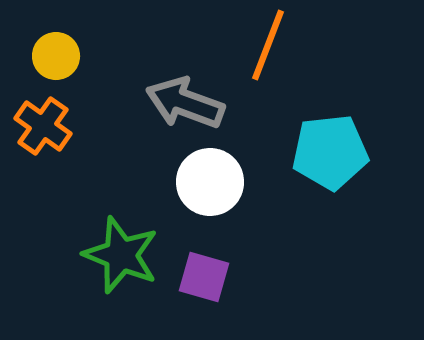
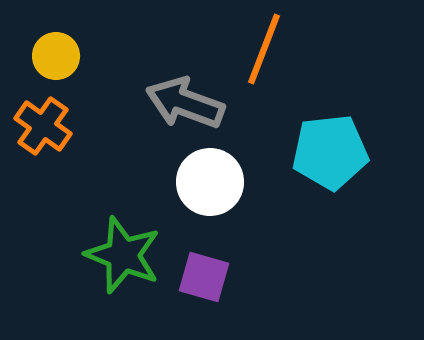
orange line: moved 4 px left, 4 px down
green star: moved 2 px right
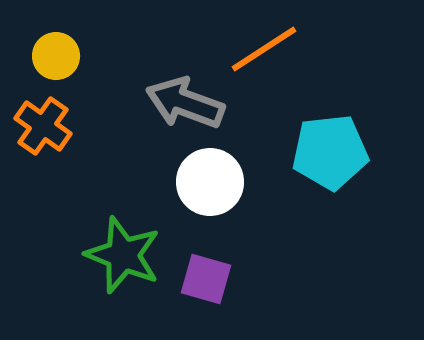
orange line: rotated 36 degrees clockwise
purple square: moved 2 px right, 2 px down
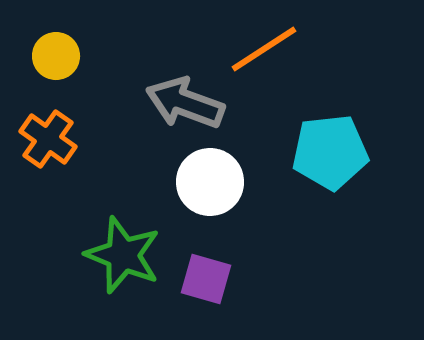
orange cross: moved 5 px right, 13 px down
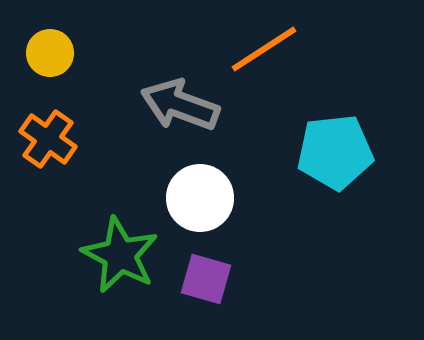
yellow circle: moved 6 px left, 3 px up
gray arrow: moved 5 px left, 2 px down
cyan pentagon: moved 5 px right
white circle: moved 10 px left, 16 px down
green star: moved 3 px left; rotated 6 degrees clockwise
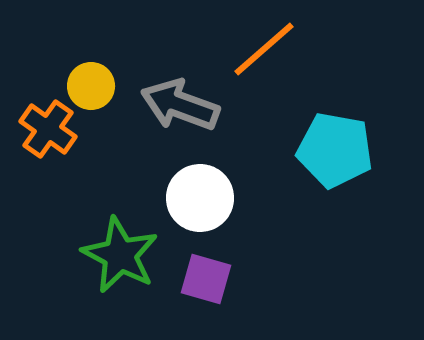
orange line: rotated 8 degrees counterclockwise
yellow circle: moved 41 px right, 33 px down
orange cross: moved 10 px up
cyan pentagon: moved 2 px up; rotated 16 degrees clockwise
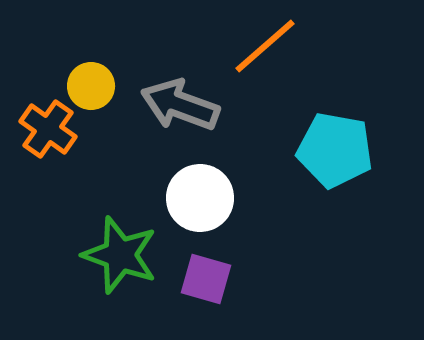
orange line: moved 1 px right, 3 px up
green star: rotated 8 degrees counterclockwise
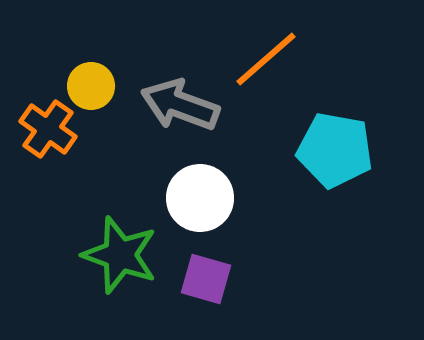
orange line: moved 1 px right, 13 px down
